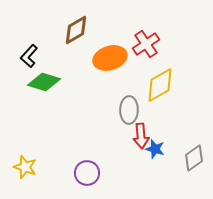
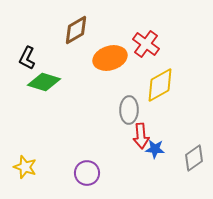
red cross: rotated 20 degrees counterclockwise
black L-shape: moved 2 px left, 2 px down; rotated 15 degrees counterclockwise
blue star: rotated 12 degrees counterclockwise
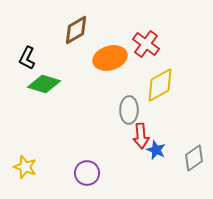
green diamond: moved 2 px down
blue star: moved 1 px right, 1 px down; rotated 18 degrees clockwise
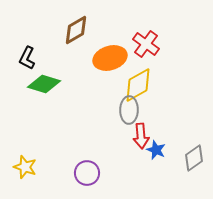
yellow diamond: moved 22 px left
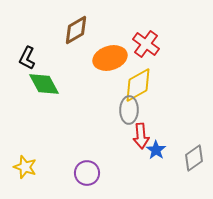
green diamond: rotated 44 degrees clockwise
blue star: rotated 12 degrees clockwise
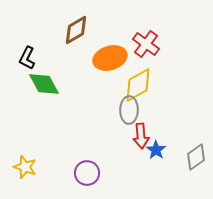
gray diamond: moved 2 px right, 1 px up
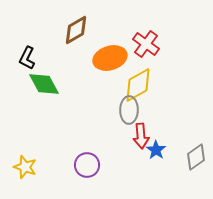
purple circle: moved 8 px up
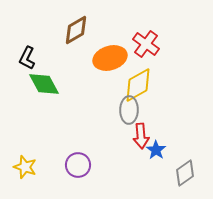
gray diamond: moved 11 px left, 16 px down
purple circle: moved 9 px left
